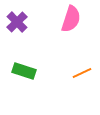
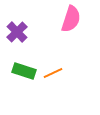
purple cross: moved 10 px down
orange line: moved 29 px left
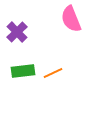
pink semicircle: rotated 140 degrees clockwise
green rectangle: moved 1 px left; rotated 25 degrees counterclockwise
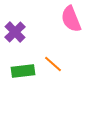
purple cross: moved 2 px left
orange line: moved 9 px up; rotated 66 degrees clockwise
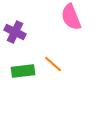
pink semicircle: moved 2 px up
purple cross: rotated 20 degrees counterclockwise
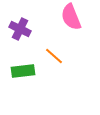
purple cross: moved 5 px right, 3 px up
orange line: moved 1 px right, 8 px up
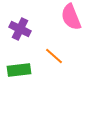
green rectangle: moved 4 px left, 1 px up
